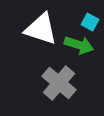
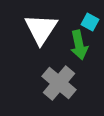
white triangle: rotated 45 degrees clockwise
green arrow: rotated 60 degrees clockwise
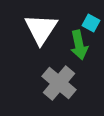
cyan square: moved 1 px right, 1 px down
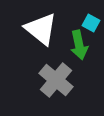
white triangle: rotated 24 degrees counterclockwise
gray cross: moved 3 px left, 3 px up
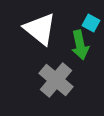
white triangle: moved 1 px left
green arrow: moved 1 px right
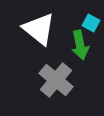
white triangle: moved 1 px left
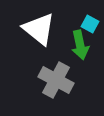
cyan square: moved 1 px left, 1 px down
gray cross: rotated 12 degrees counterclockwise
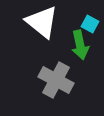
white triangle: moved 3 px right, 7 px up
